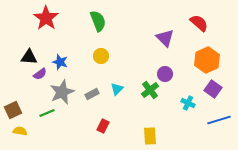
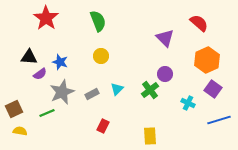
brown square: moved 1 px right, 1 px up
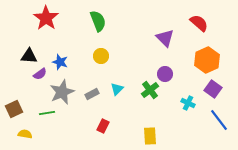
black triangle: moved 1 px up
green line: rotated 14 degrees clockwise
blue line: rotated 70 degrees clockwise
yellow semicircle: moved 5 px right, 3 px down
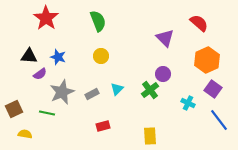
blue star: moved 2 px left, 5 px up
purple circle: moved 2 px left
green line: rotated 21 degrees clockwise
red rectangle: rotated 48 degrees clockwise
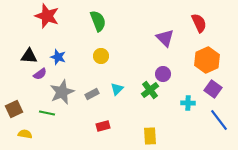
red star: moved 1 px right, 2 px up; rotated 15 degrees counterclockwise
red semicircle: rotated 24 degrees clockwise
cyan cross: rotated 24 degrees counterclockwise
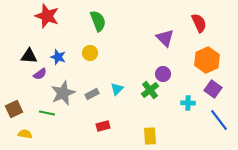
yellow circle: moved 11 px left, 3 px up
gray star: moved 1 px right, 1 px down
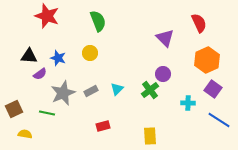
blue star: moved 1 px down
gray rectangle: moved 1 px left, 3 px up
blue line: rotated 20 degrees counterclockwise
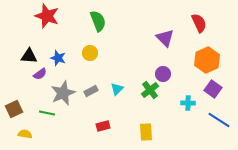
yellow rectangle: moved 4 px left, 4 px up
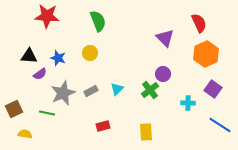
red star: rotated 15 degrees counterclockwise
orange hexagon: moved 1 px left, 6 px up
blue line: moved 1 px right, 5 px down
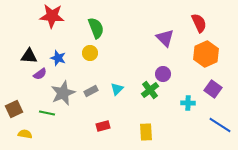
red star: moved 5 px right
green semicircle: moved 2 px left, 7 px down
